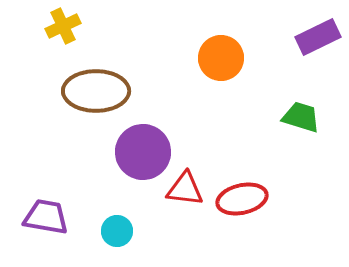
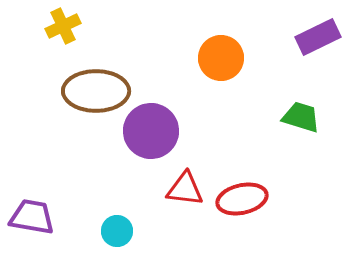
purple circle: moved 8 px right, 21 px up
purple trapezoid: moved 14 px left
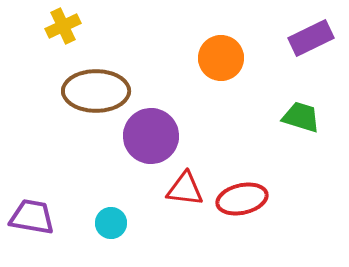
purple rectangle: moved 7 px left, 1 px down
purple circle: moved 5 px down
cyan circle: moved 6 px left, 8 px up
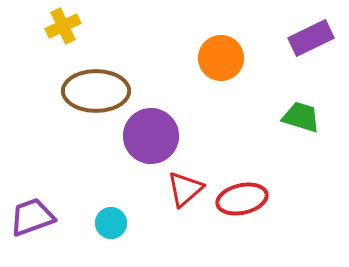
red triangle: rotated 48 degrees counterclockwise
purple trapezoid: rotated 30 degrees counterclockwise
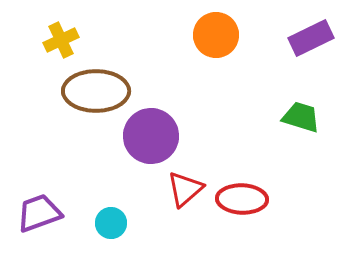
yellow cross: moved 2 px left, 14 px down
orange circle: moved 5 px left, 23 px up
red ellipse: rotated 15 degrees clockwise
purple trapezoid: moved 7 px right, 4 px up
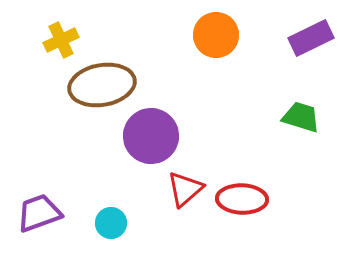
brown ellipse: moved 6 px right, 6 px up; rotated 10 degrees counterclockwise
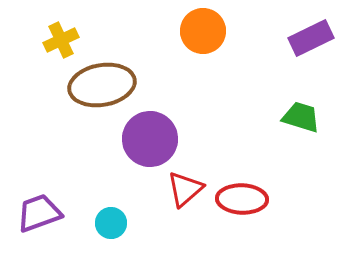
orange circle: moved 13 px left, 4 px up
purple circle: moved 1 px left, 3 px down
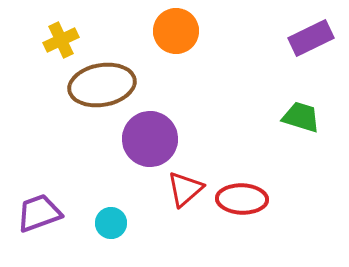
orange circle: moved 27 px left
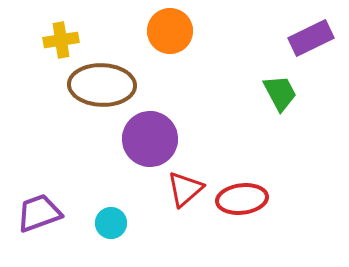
orange circle: moved 6 px left
yellow cross: rotated 16 degrees clockwise
brown ellipse: rotated 12 degrees clockwise
green trapezoid: moved 21 px left, 24 px up; rotated 45 degrees clockwise
red ellipse: rotated 9 degrees counterclockwise
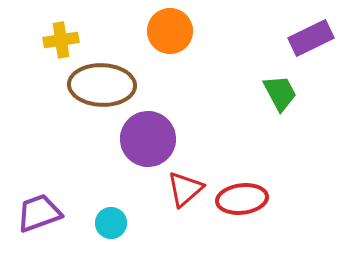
purple circle: moved 2 px left
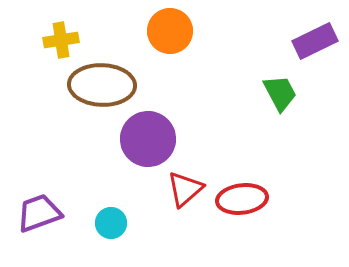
purple rectangle: moved 4 px right, 3 px down
